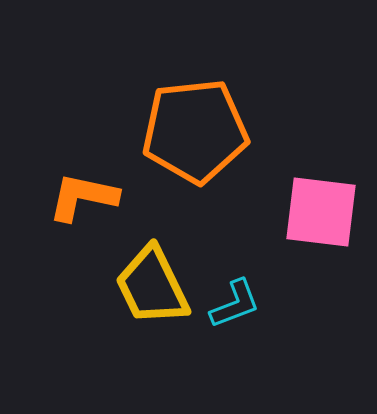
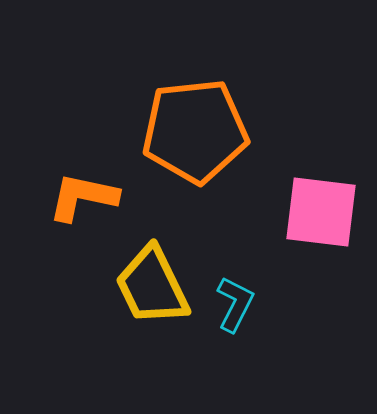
cyan L-shape: rotated 42 degrees counterclockwise
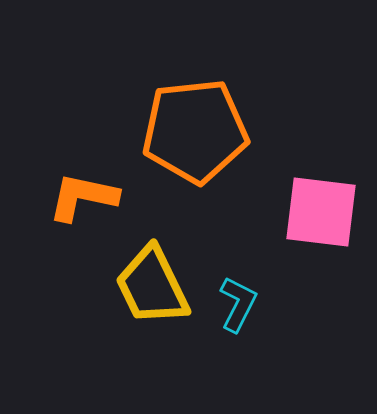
cyan L-shape: moved 3 px right
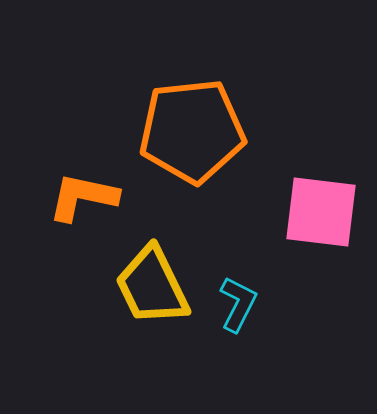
orange pentagon: moved 3 px left
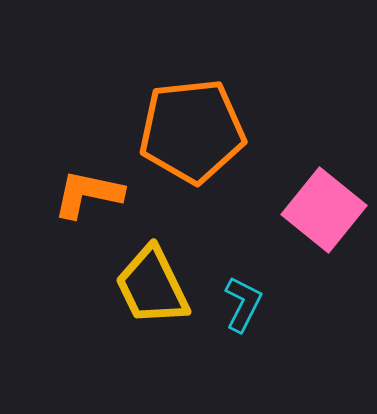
orange L-shape: moved 5 px right, 3 px up
pink square: moved 3 px right, 2 px up; rotated 32 degrees clockwise
cyan L-shape: moved 5 px right
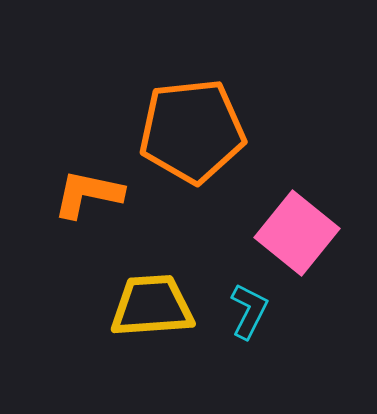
pink square: moved 27 px left, 23 px down
yellow trapezoid: moved 20 px down; rotated 112 degrees clockwise
cyan L-shape: moved 6 px right, 7 px down
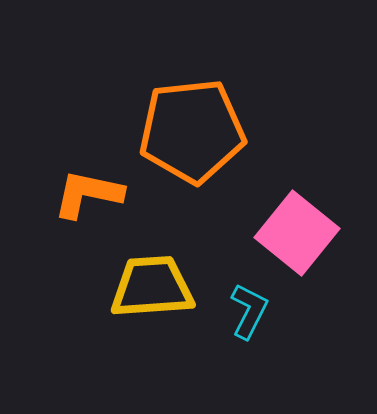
yellow trapezoid: moved 19 px up
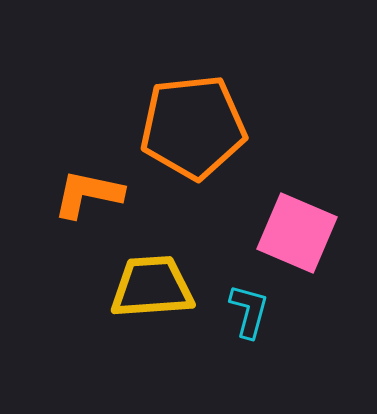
orange pentagon: moved 1 px right, 4 px up
pink square: rotated 16 degrees counterclockwise
cyan L-shape: rotated 12 degrees counterclockwise
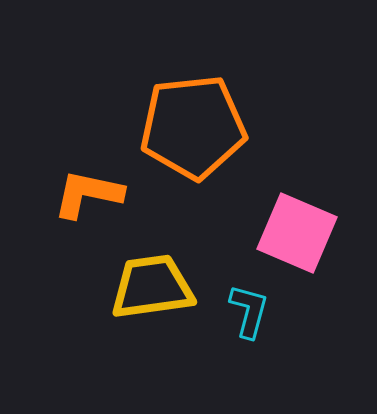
yellow trapezoid: rotated 4 degrees counterclockwise
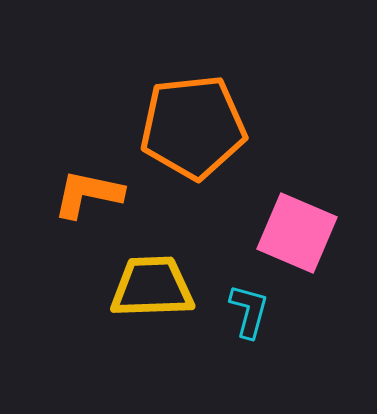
yellow trapezoid: rotated 6 degrees clockwise
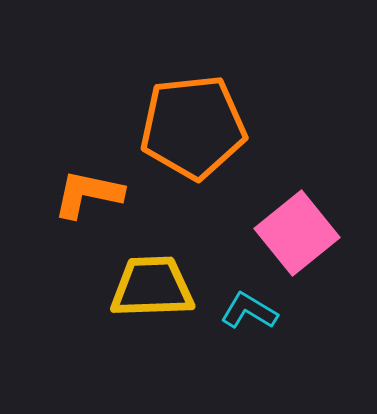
pink square: rotated 28 degrees clockwise
cyan L-shape: rotated 74 degrees counterclockwise
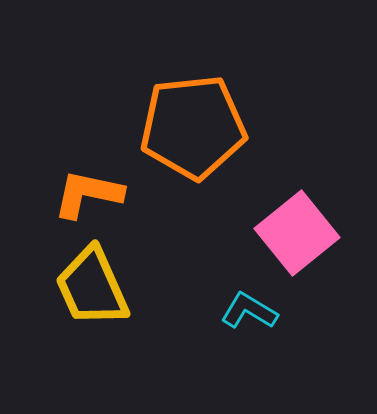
yellow trapezoid: moved 60 px left; rotated 112 degrees counterclockwise
